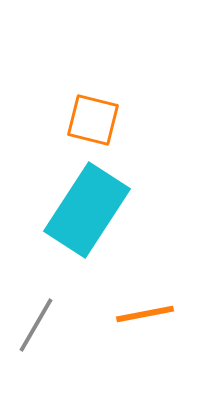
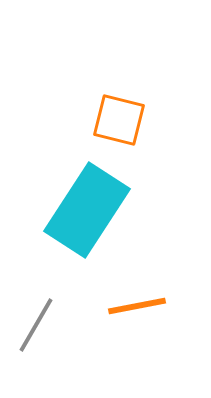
orange square: moved 26 px right
orange line: moved 8 px left, 8 px up
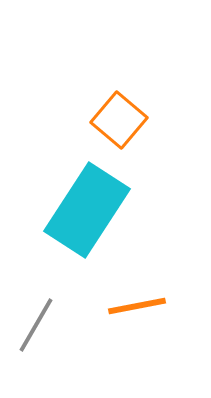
orange square: rotated 26 degrees clockwise
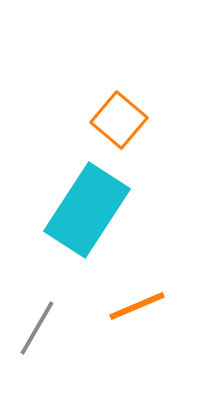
orange line: rotated 12 degrees counterclockwise
gray line: moved 1 px right, 3 px down
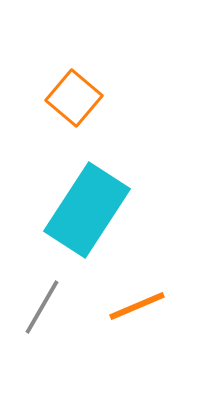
orange square: moved 45 px left, 22 px up
gray line: moved 5 px right, 21 px up
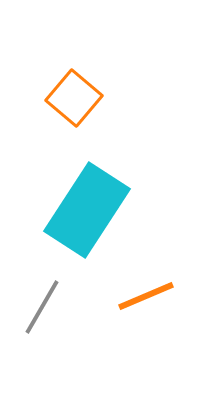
orange line: moved 9 px right, 10 px up
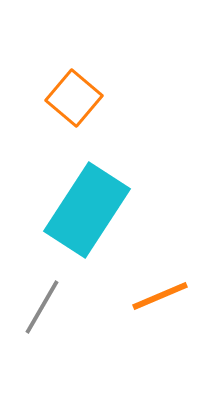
orange line: moved 14 px right
